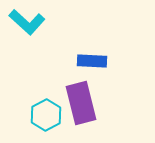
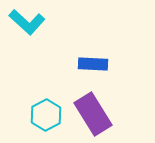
blue rectangle: moved 1 px right, 3 px down
purple rectangle: moved 12 px right, 11 px down; rotated 18 degrees counterclockwise
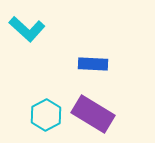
cyan L-shape: moved 7 px down
purple rectangle: rotated 27 degrees counterclockwise
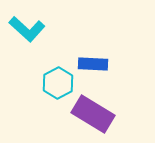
cyan hexagon: moved 12 px right, 32 px up
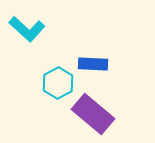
purple rectangle: rotated 9 degrees clockwise
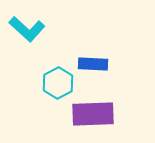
purple rectangle: rotated 42 degrees counterclockwise
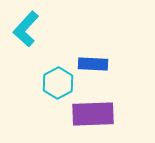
cyan L-shape: moved 1 px left; rotated 90 degrees clockwise
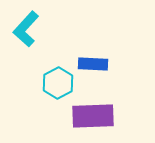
purple rectangle: moved 2 px down
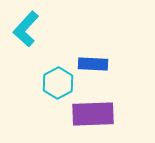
purple rectangle: moved 2 px up
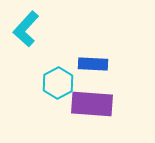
purple rectangle: moved 1 px left, 10 px up; rotated 6 degrees clockwise
